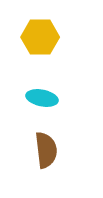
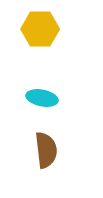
yellow hexagon: moved 8 px up
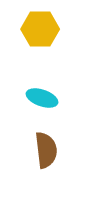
cyan ellipse: rotated 8 degrees clockwise
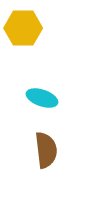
yellow hexagon: moved 17 px left, 1 px up
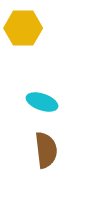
cyan ellipse: moved 4 px down
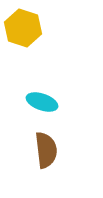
yellow hexagon: rotated 18 degrees clockwise
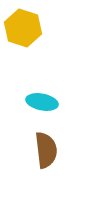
cyan ellipse: rotated 8 degrees counterclockwise
